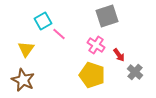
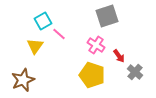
yellow triangle: moved 9 px right, 3 px up
red arrow: moved 1 px down
brown star: rotated 25 degrees clockwise
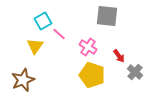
gray square: rotated 25 degrees clockwise
pink cross: moved 8 px left, 2 px down
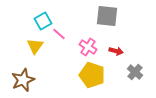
red arrow: moved 3 px left, 5 px up; rotated 40 degrees counterclockwise
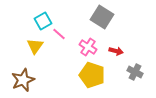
gray square: moved 5 px left, 1 px down; rotated 25 degrees clockwise
gray cross: rotated 14 degrees counterclockwise
